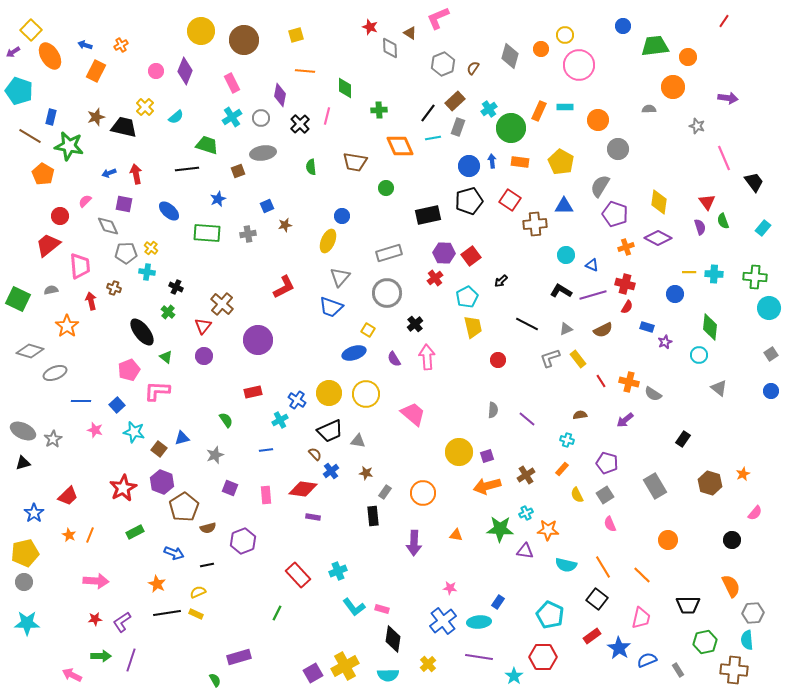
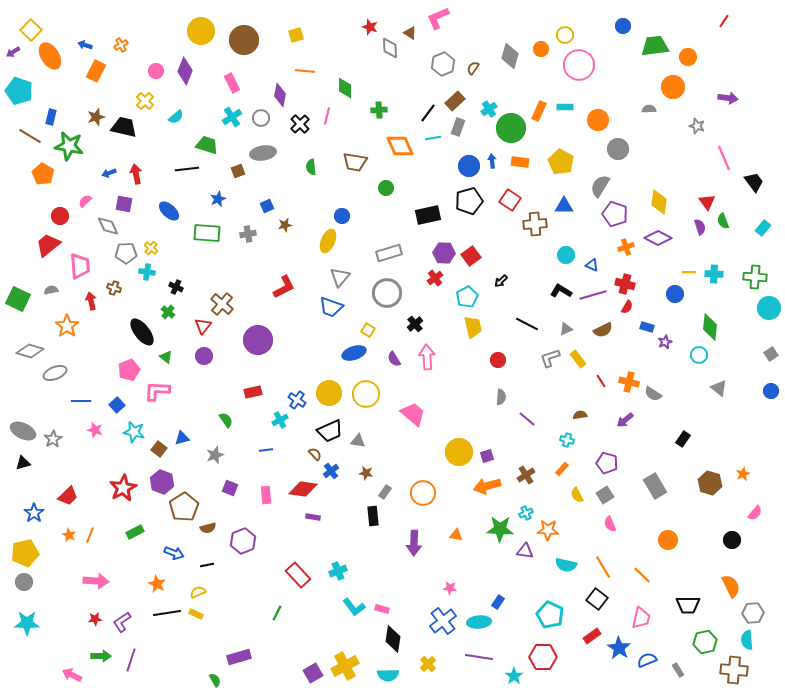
yellow cross at (145, 107): moved 6 px up
gray semicircle at (493, 410): moved 8 px right, 13 px up
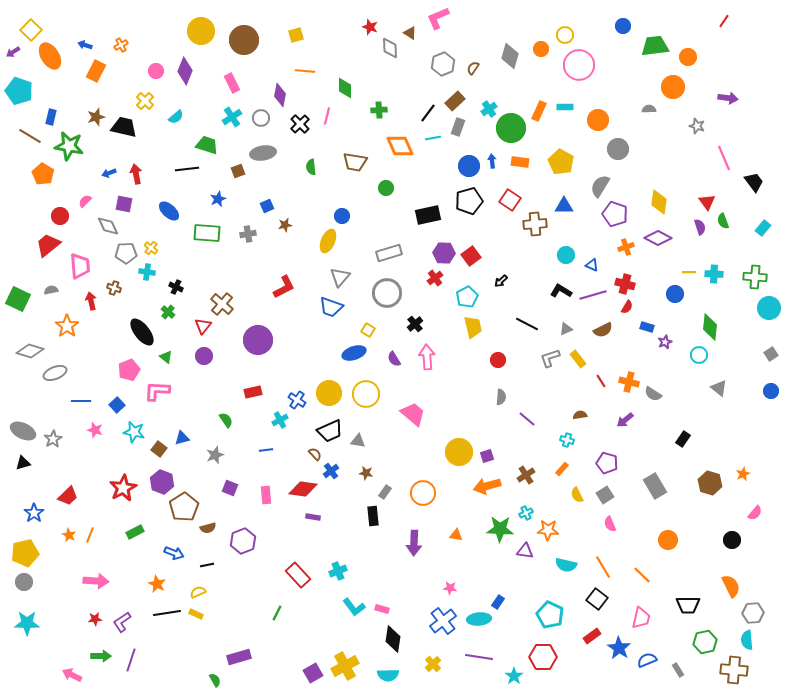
cyan ellipse at (479, 622): moved 3 px up
yellow cross at (428, 664): moved 5 px right
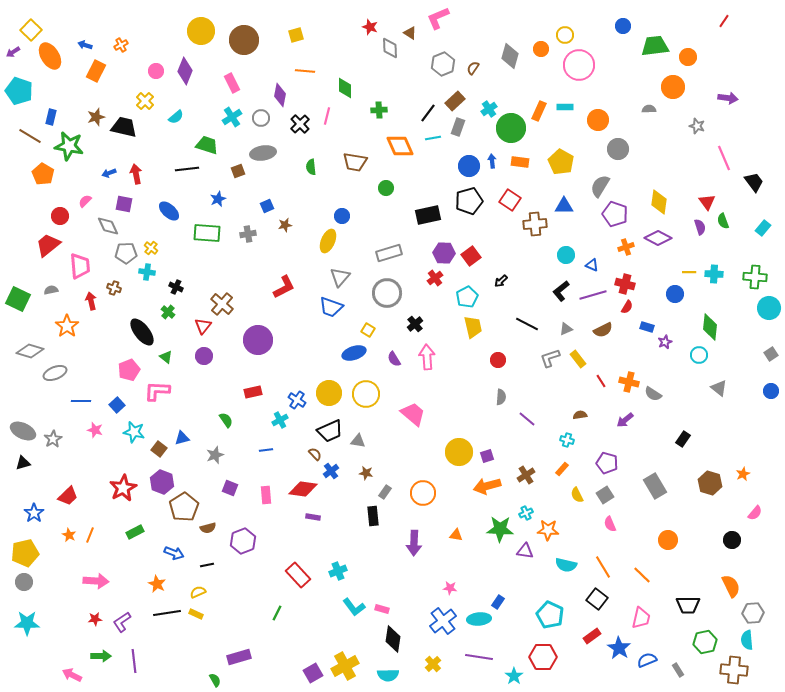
black L-shape at (561, 291): rotated 70 degrees counterclockwise
purple line at (131, 660): moved 3 px right, 1 px down; rotated 25 degrees counterclockwise
